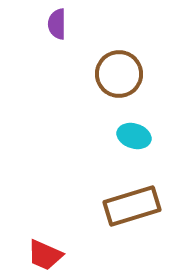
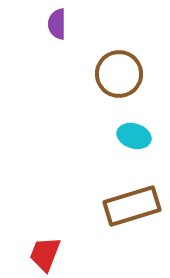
red trapezoid: moved 1 px up; rotated 87 degrees clockwise
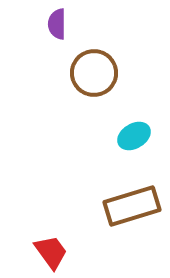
brown circle: moved 25 px left, 1 px up
cyan ellipse: rotated 48 degrees counterclockwise
red trapezoid: moved 6 px right, 2 px up; rotated 123 degrees clockwise
